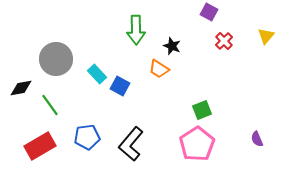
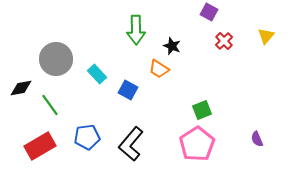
blue square: moved 8 px right, 4 px down
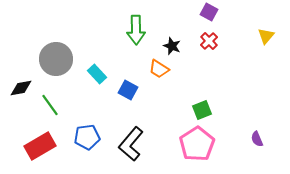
red cross: moved 15 px left
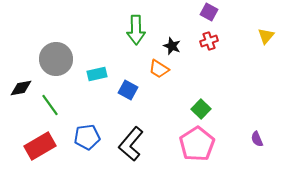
red cross: rotated 24 degrees clockwise
cyan rectangle: rotated 60 degrees counterclockwise
green square: moved 1 px left, 1 px up; rotated 24 degrees counterclockwise
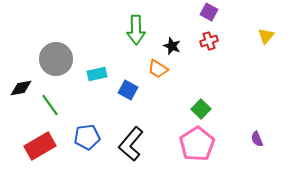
orange trapezoid: moved 1 px left
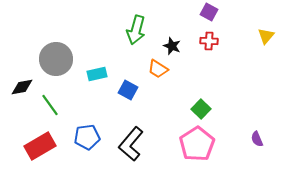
green arrow: rotated 16 degrees clockwise
red cross: rotated 24 degrees clockwise
black diamond: moved 1 px right, 1 px up
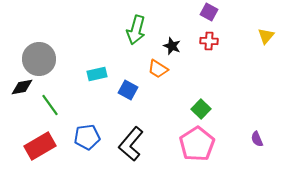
gray circle: moved 17 px left
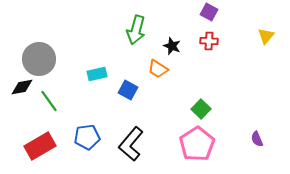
green line: moved 1 px left, 4 px up
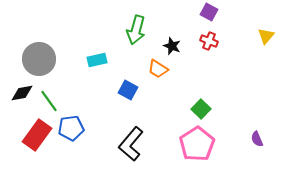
red cross: rotated 18 degrees clockwise
cyan rectangle: moved 14 px up
black diamond: moved 6 px down
blue pentagon: moved 16 px left, 9 px up
red rectangle: moved 3 px left, 11 px up; rotated 24 degrees counterclockwise
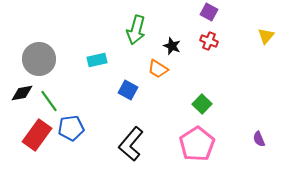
green square: moved 1 px right, 5 px up
purple semicircle: moved 2 px right
